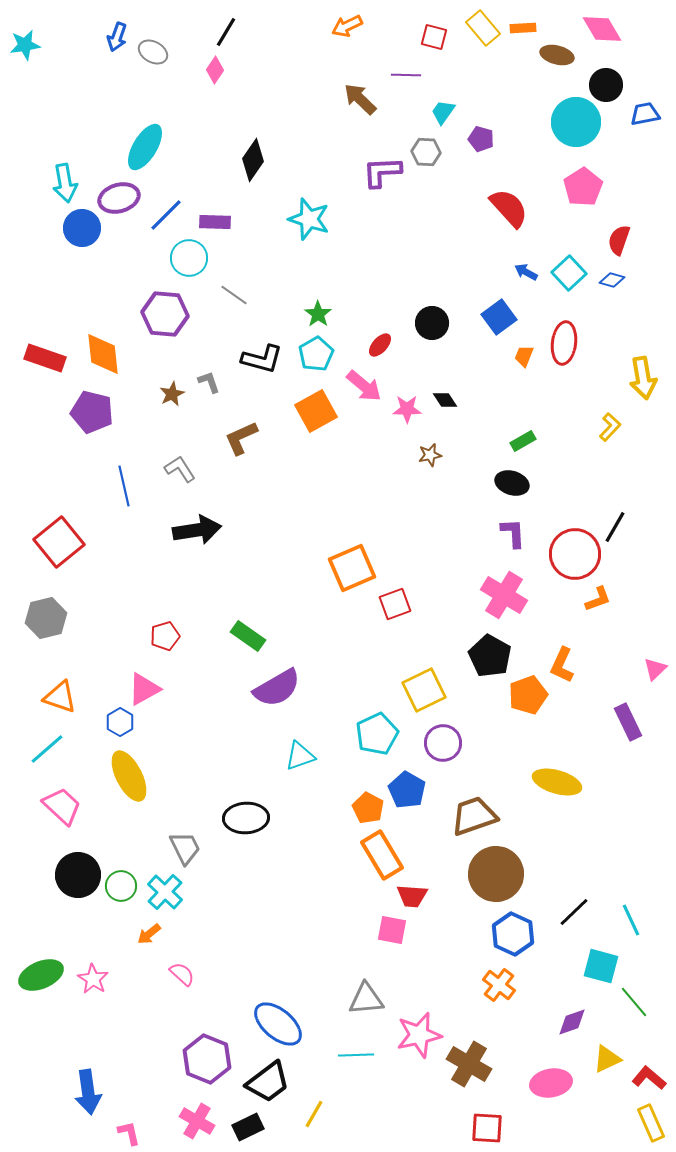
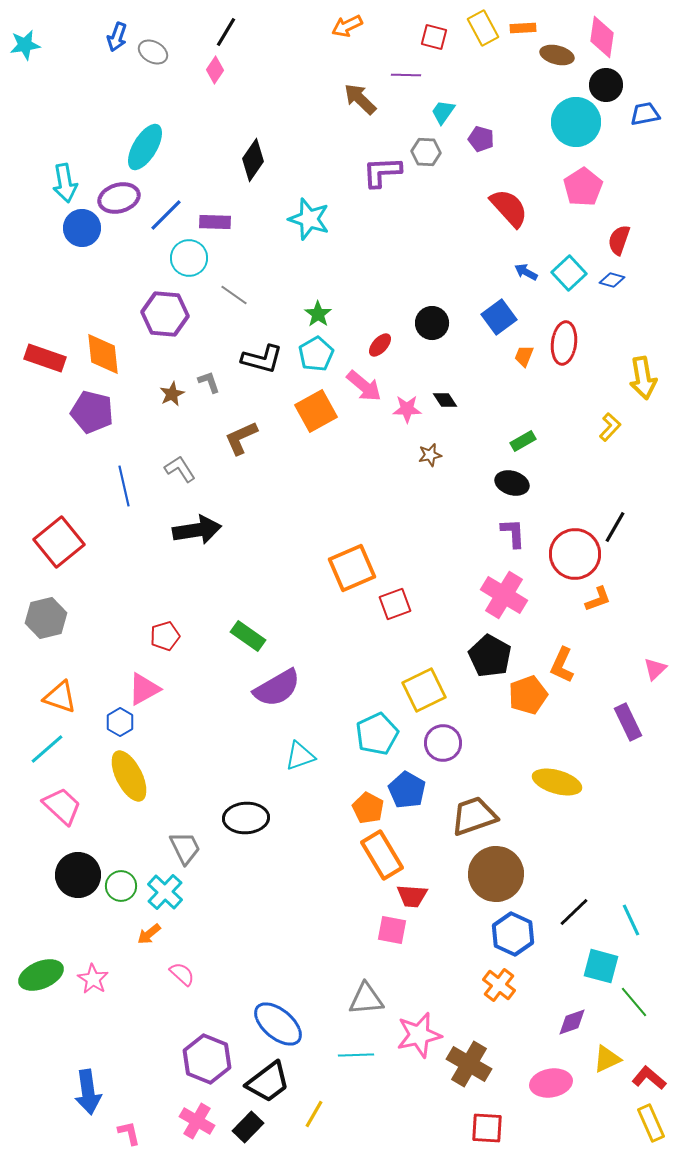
yellow rectangle at (483, 28): rotated 12 degrees clockwise
pink diamond at (602, 29): moved 8 px down; rotated 39 degrees clockwise
black rectangle at (248, 1127): rotated 20 degrees counterclockwise
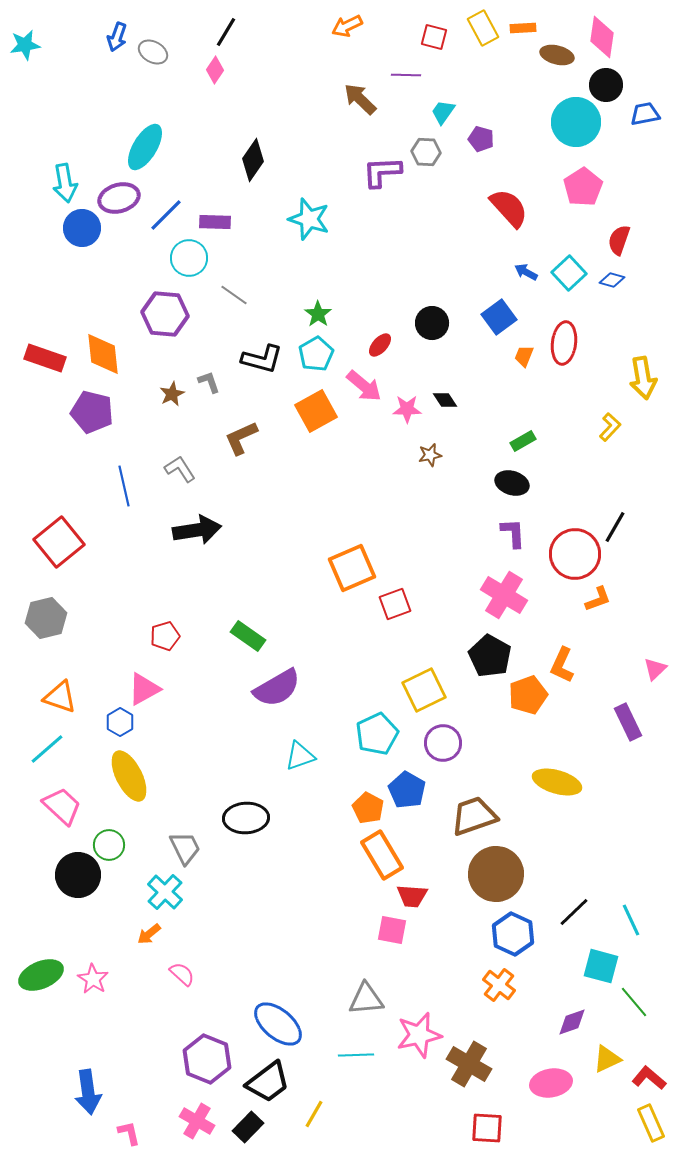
green circle at (121, 886): moved 12 px left, 41 px up
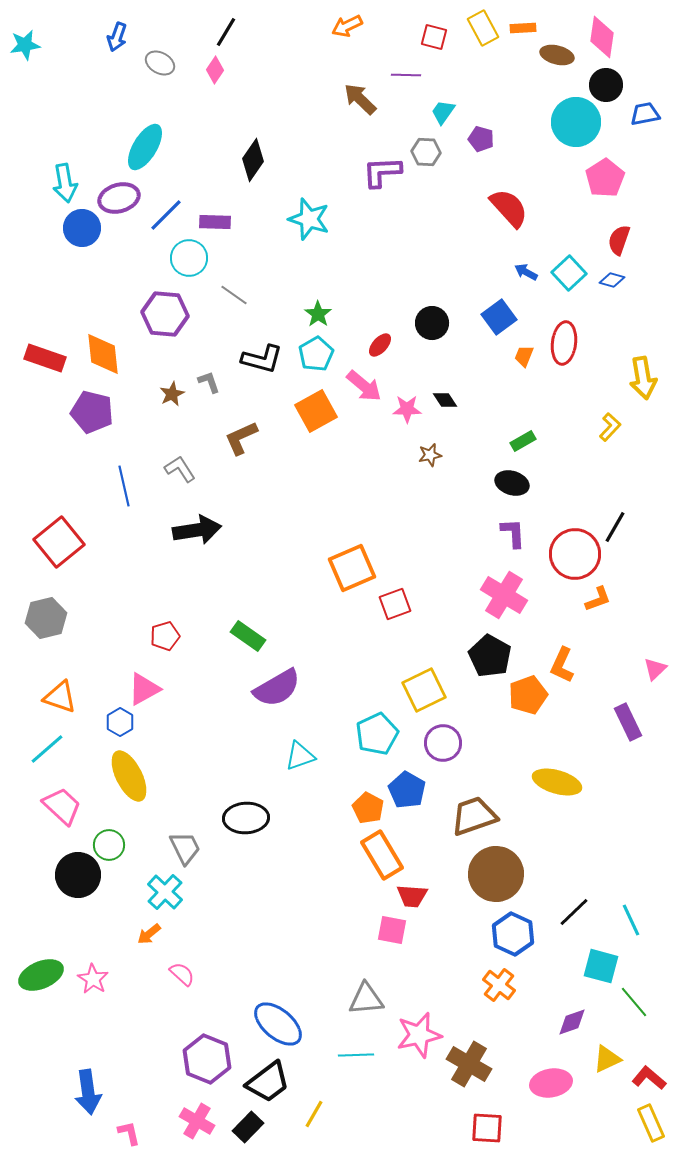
gray ellipse at (153, 52): moved 7 px right, 11 px down
pink pentagon at (583, 187): moved 22 px right, 9 px up
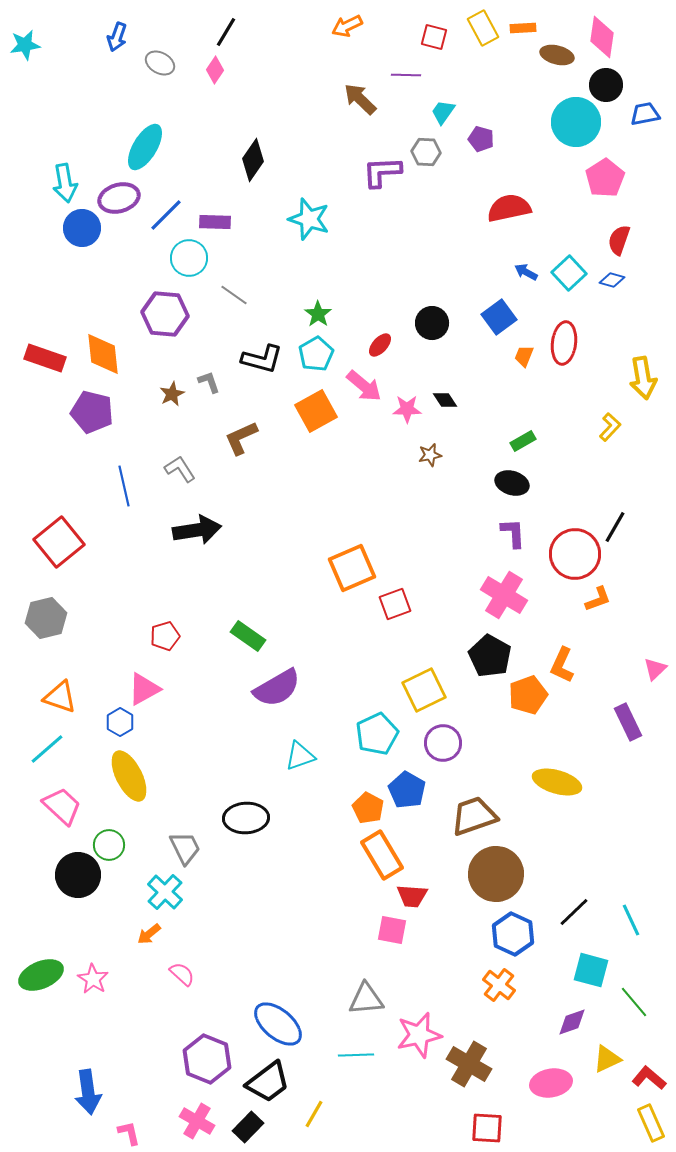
red semicircle at (509, 208): rotated 60 degrees counterclockwise
cyan square at (601, 966): moved 10 px left, 4 px down
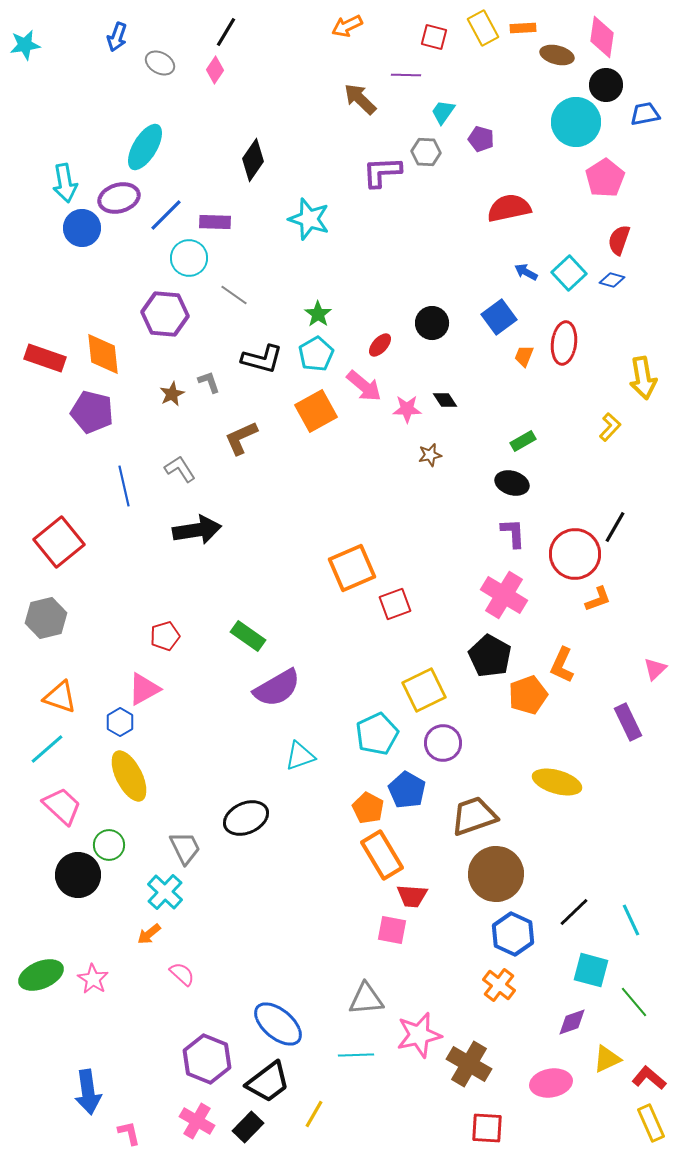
black ellipse at (246, 818): rotated 21 degrees counterclockwise
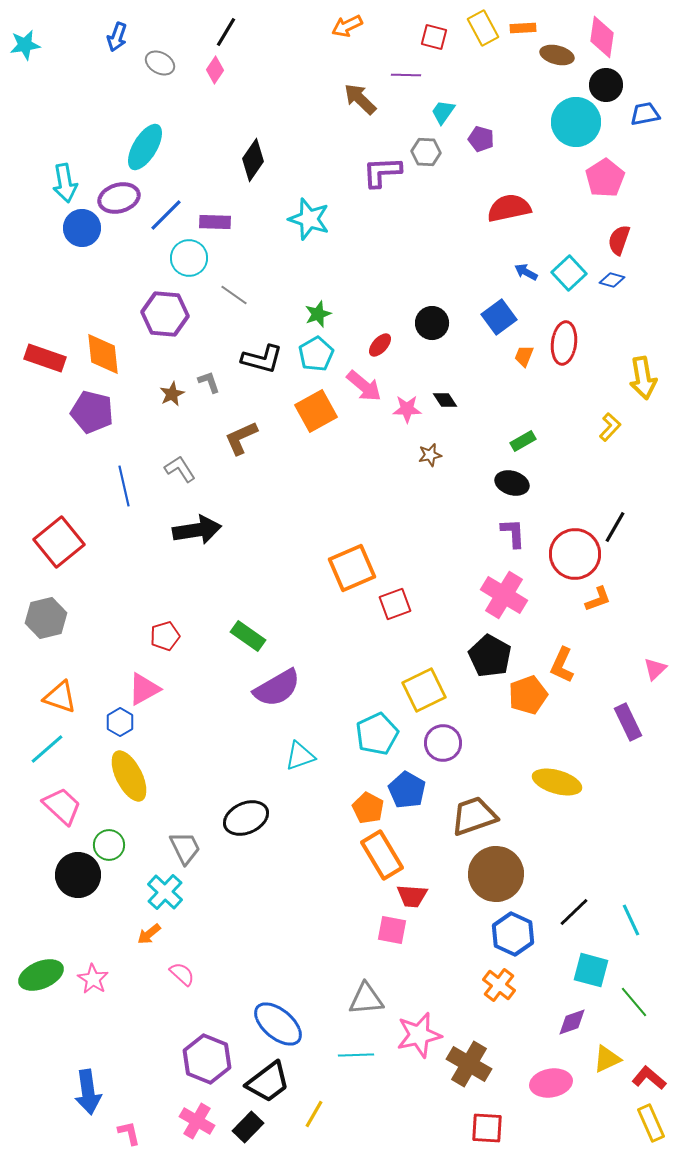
green star at (318, 314): rotated 16 degrees clockwise
